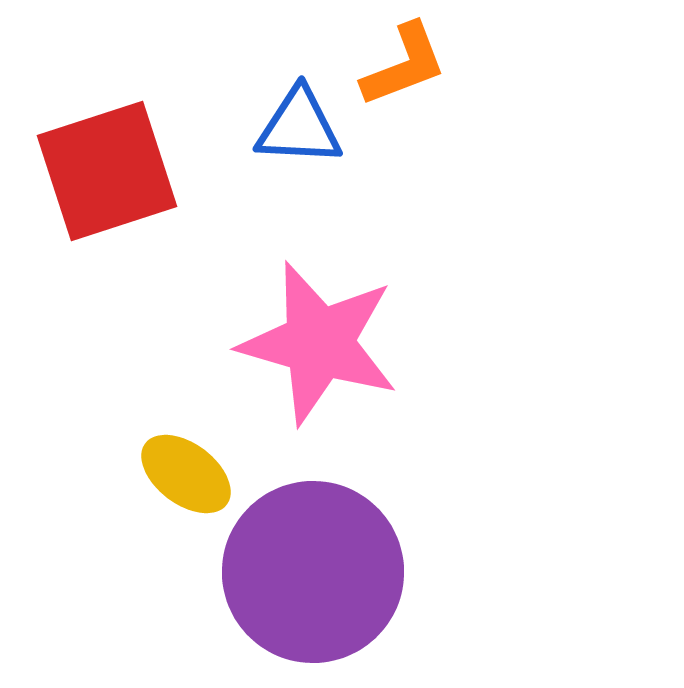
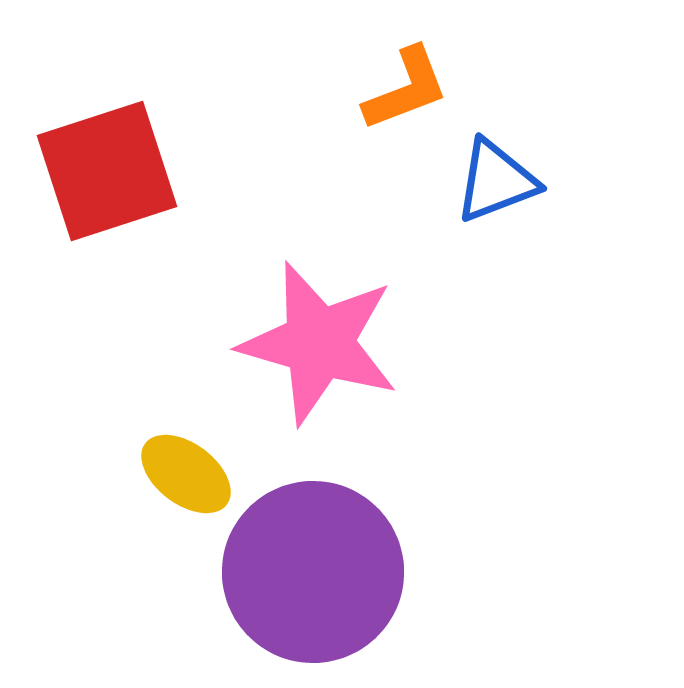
orange L-shape: moved 2 px right, 24 px down
blue triangle: moved 197 px right, 54 px down; rotated 24 degrees counterclockwise
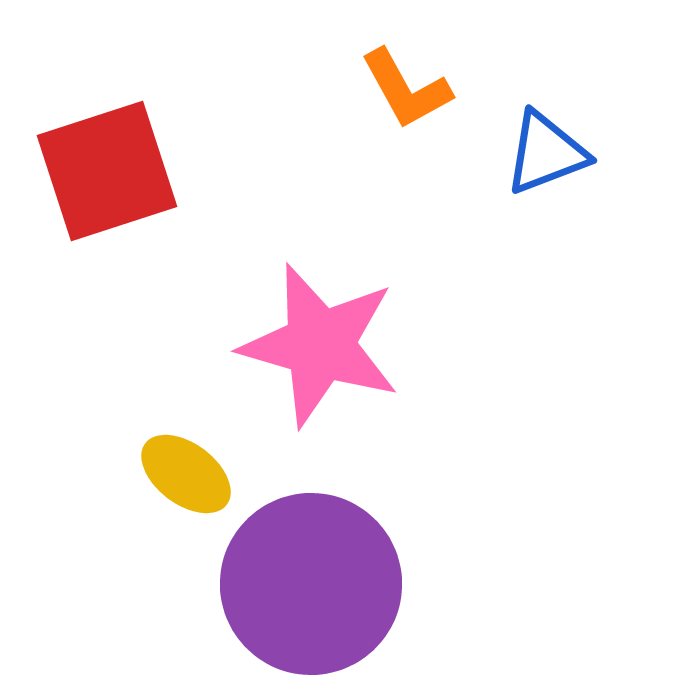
orange L-shape: rotated 82 degrees clockwise
blue triangle: moved 50 px right, 28 px up
pink star: moved 1 px right, 2 px down
purple circle: moved 2 px left, 12 px down
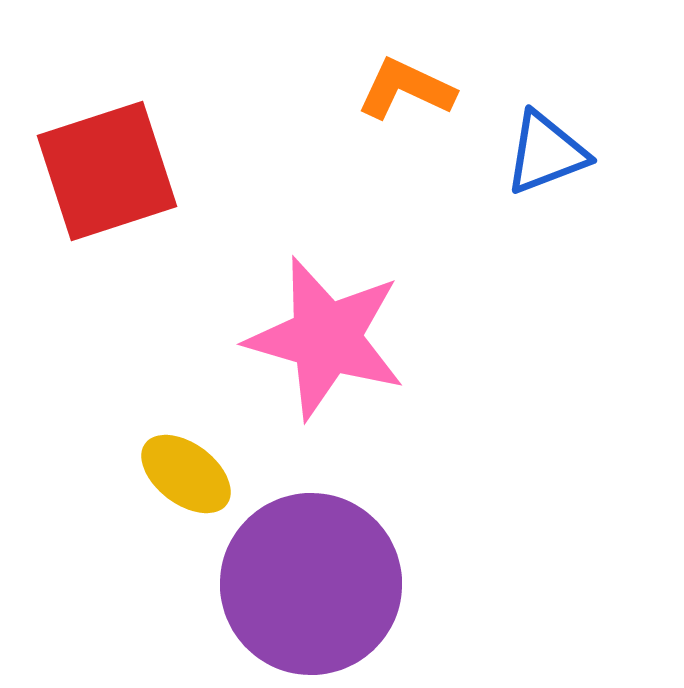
orange L-shape: rotated 144 degrees clockwise
pink star: moved 6 px right, 7 px up
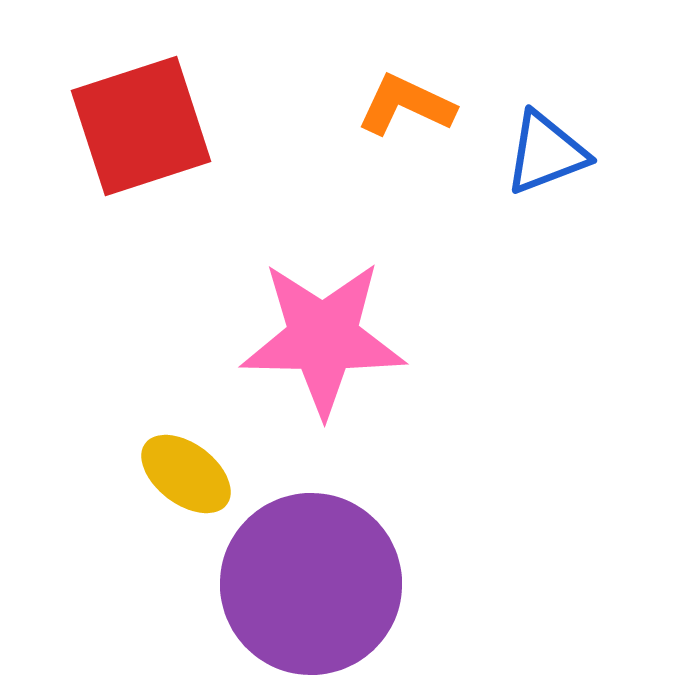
orange L-shape: moved 16 px down
red square: moved 34 px right, 45 px up
pink star: moved 3 px left; rotated 15 degrees counterclockwise
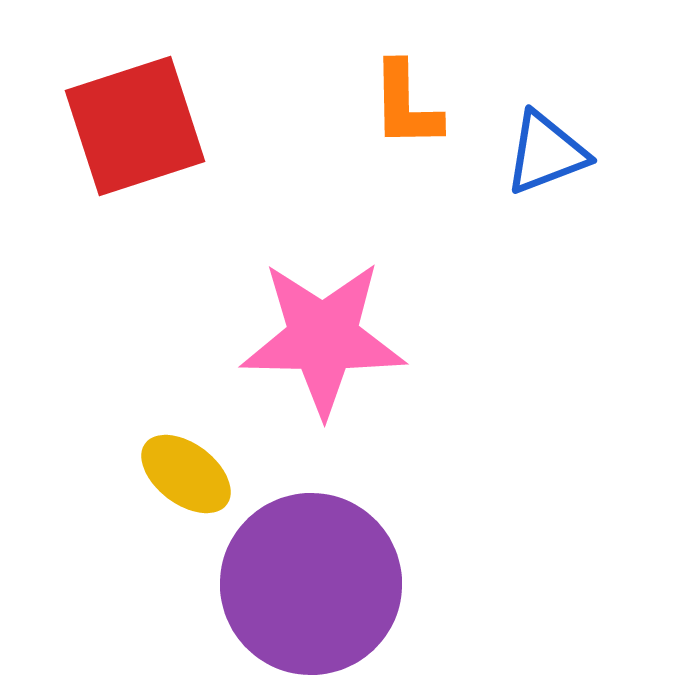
orange L-shape: rotated 116 degrees counterclockwise
red square: moved 6 px left
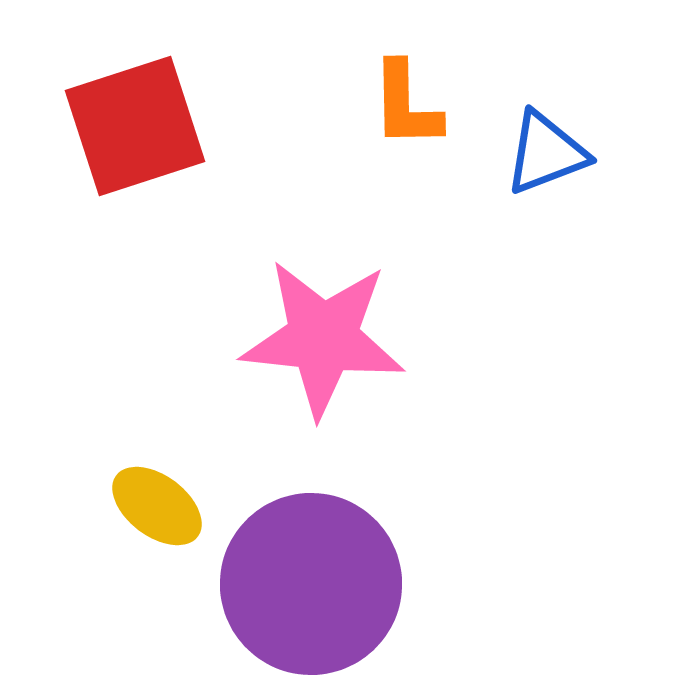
pink star: rotated 5 degrees clockwise
yellow ellipse: moved 29 px left, 32 px down
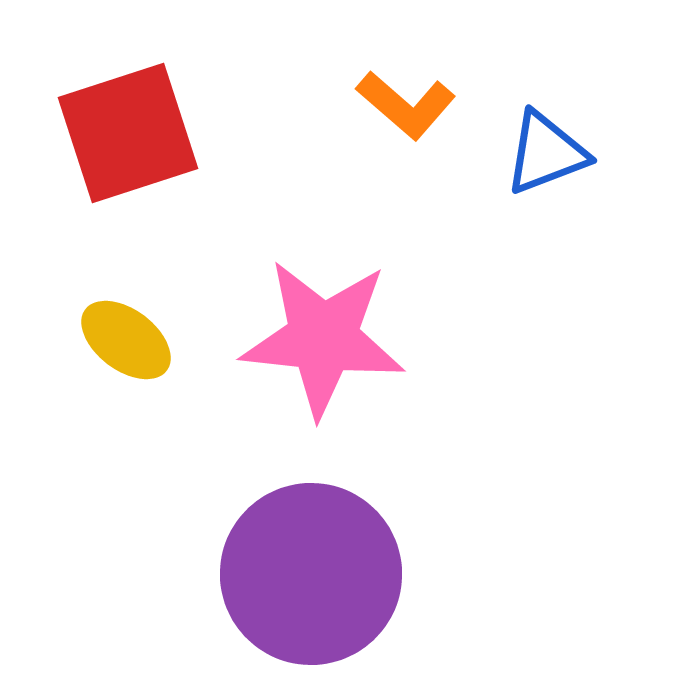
orange L-shape: rotated 48 degrees counterclockwise
red square: moved 7 px left, 7 px down
yellow ellipse: moved 31 px left, 166 px up
purple circle: moved 10 px up
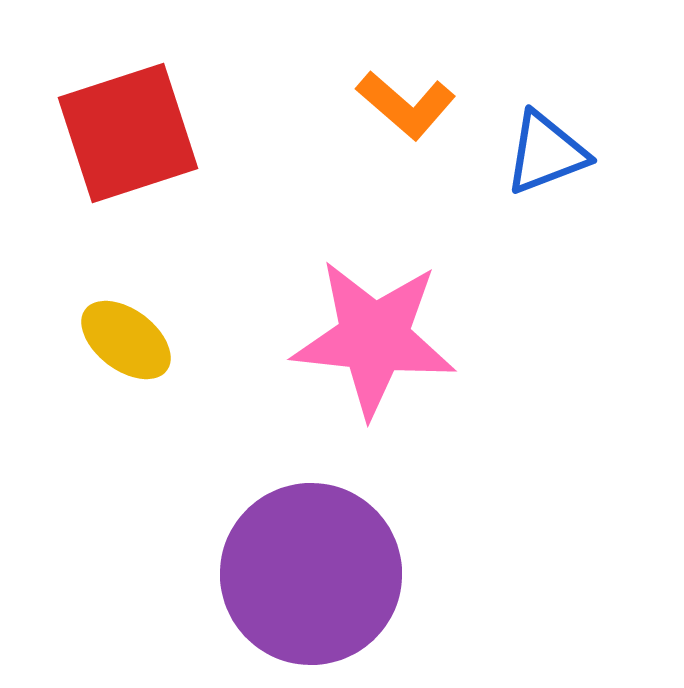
pink star: moved 51 px right
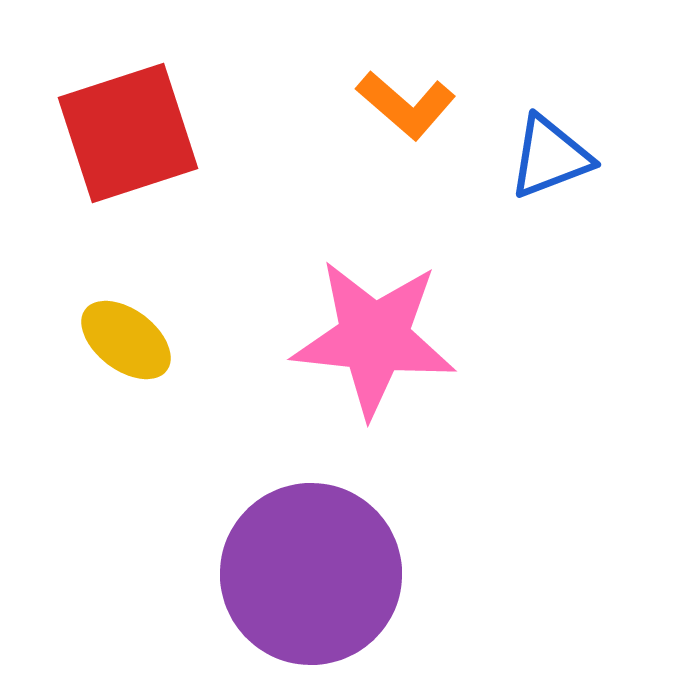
blue triangle: moved 4 px right, 4 px down
